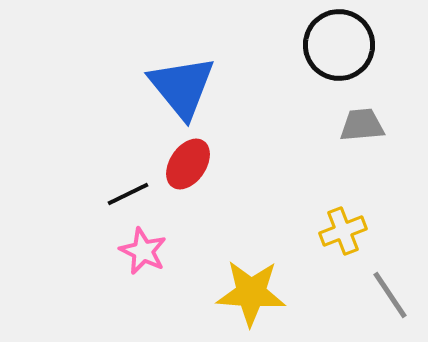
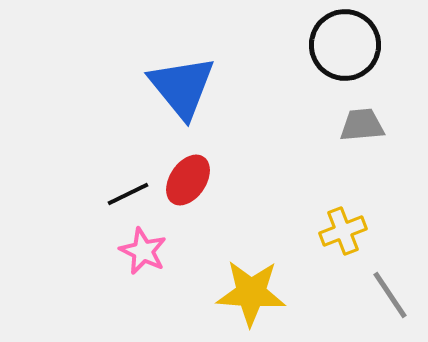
black circle: moved 6 px right
red ellipse: moved 16 px down
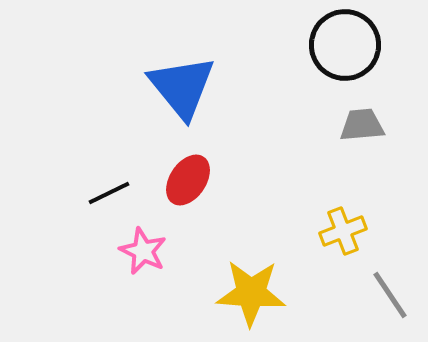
black line: moved 19 px left, 1 px up
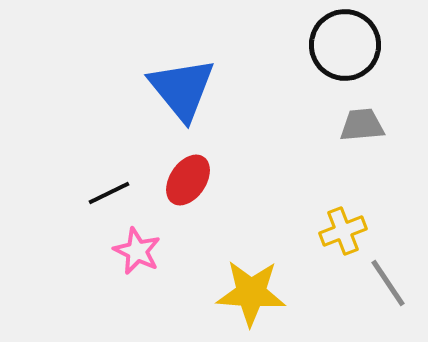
blue triangle: moved 2 px down
pink star: moved 6 px left
gray line: moved 2 px left, 12 px up
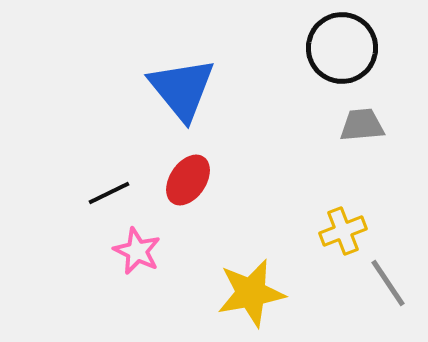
black circle: moved 3 px left, 3 px down
yellow star: rotated 14 degrees counterclockwise
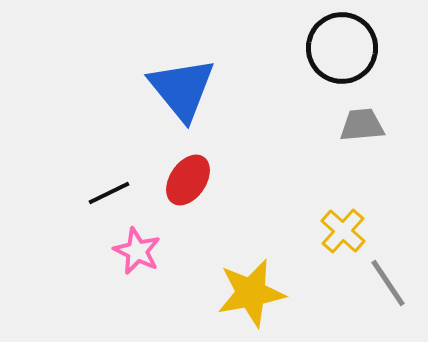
yellow cross: rotated 27 degrees counterclockwise
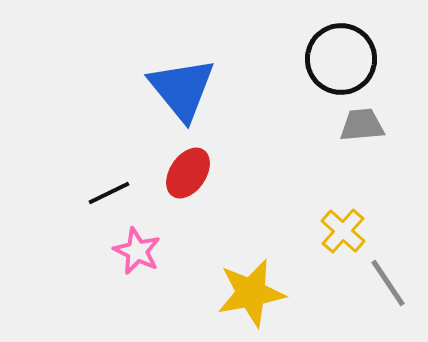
black circle: moved 1 px left, 11 px down
red ellipse: moved 7 px up
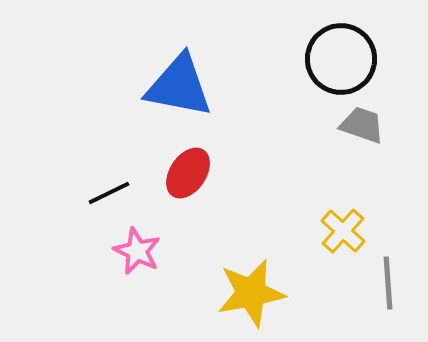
blue triangle: moved 3 px left, 3 px up; rotated 40 degrees counterclockwise
gray trapezoid: rotated 24 degrees clockwise
gray line: rotated 30 degrees clockwise
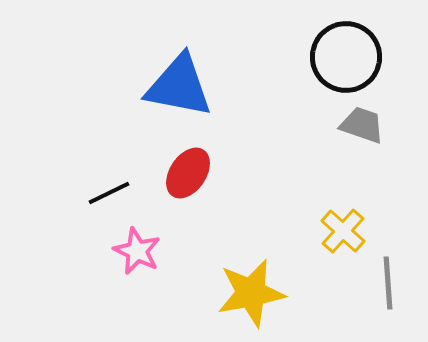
black circle: moved 5 px right, 2 px up
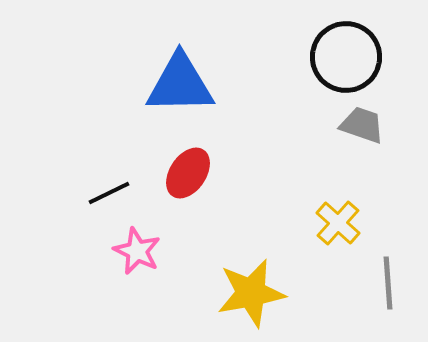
blue triangle: moved 1 px right, 2 px up; rotated 12 degrees counterclockwise
yellow cross: moved 5 px left, 8 px up
